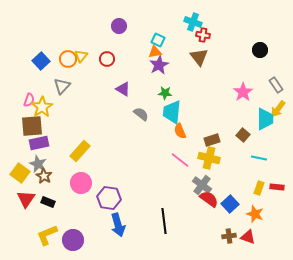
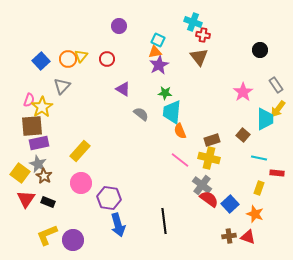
red rectangle at (277, 187): moved 14 px up
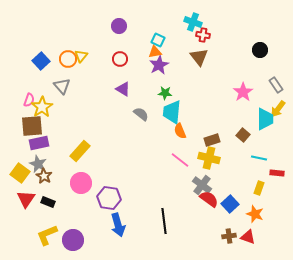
red circle at (107, 59): moved 13 px right
gray triangle at (62, 86): rotated 24 degrees counterclockwise
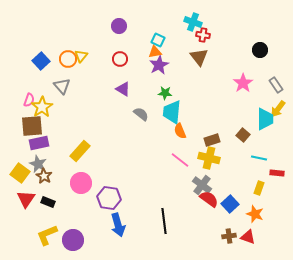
pink star at (243, 92): moved 9 px up
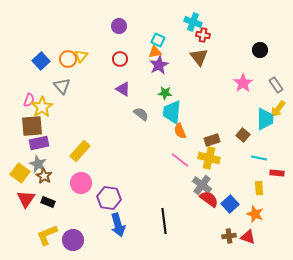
yellow rectangle at (259, 188): rotated 24 degrees counterclockwise
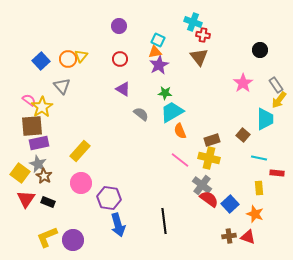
pink semicircle at (29, 100): rotated 72 degrees counterclockwise
yellow arrow at (278, 109): moved 1 px right, 9 px up
cyan trapezoid at (172, 112): rotated 55 degrees clockwise
yellow L-shape at (47, 235): moved 2 px down
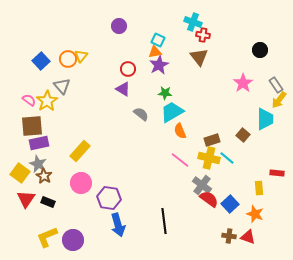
red circle at (120, 59): moved 8 px right, 10 px down
yellow star at (42, 107): moved 5 px right, 6 px up
cyan line at (259, 158): moved 32 px left; rotated 28 degrees clockwise
brown cross at (229, 236): rotated 16 degrees clockwise
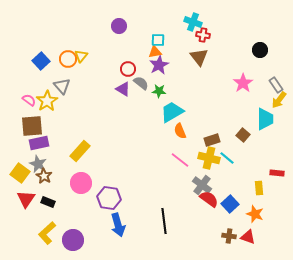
cyan square at (158, 40): rotated 24 degrees counterclockwise
green star at (165, 93): moved 6 px left, 2 px up
gray semicircle at (141, 114): moved 31 px up
yellow L-shape at (47, 237): moved 4 px up; rotated 20 degrees counterclockwise
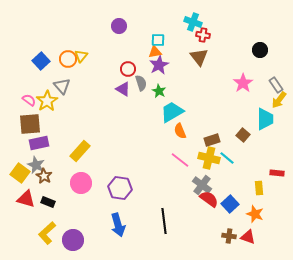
gray semicircle at (141, 83): rotated 35 degrees clockwise
green star at (159, 91): rotated 24 degrees clockwise
brown square at (32, 126): moved 2 px left, 2 px up
gray star at (38, 164): moved 2 px left, 1 px down
purple hexagon at (109, 198): moved 11 px right, 10 px up
red triangle at (26, 199): rotated 48 degrees counterclockwise
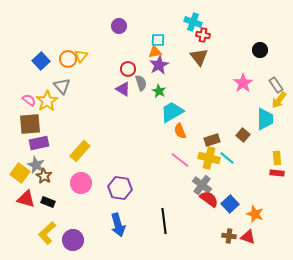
yellow rectangle at (259, 188): moved 18 px right, 30 px up
